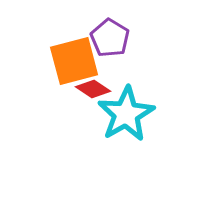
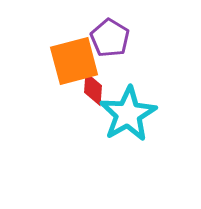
red diamond: rotated 60 degrees clockwise
cyan star: moved 2 px right
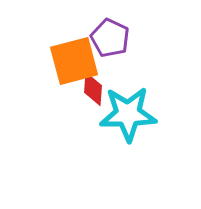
purple pentagon: rotated 6 degrees counterclockwise
cyan star: rotated 28 degrees clockwise
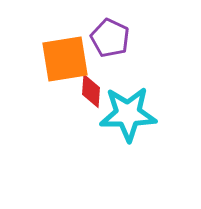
orange square: moved 9 px left, 2 px up; rotated 6 degrees clockwise
red diamond: moved 2 px left, 2 px down
